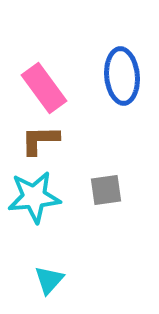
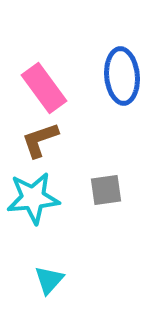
brown L-shape: rotated 18 degrees counterclockwise
cyan star: moved 1 px left, 1 px down
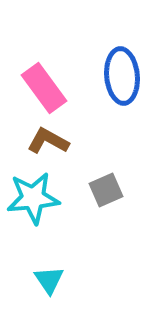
brown L-shape: moved 8 px right, 1 px down; rotated 48 degrees clockwise
gray square: rotated 16 degrees counterclockwise
cyan triangle: rotated 16 degrees counterclockwise
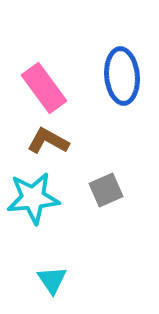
cyan triangle: moved 3 px right
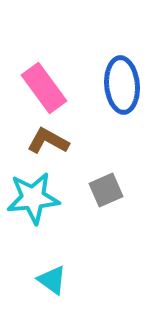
blue ellipse: moved 9 px down
cyan triangle: rotated 20 degrees counterclockwise
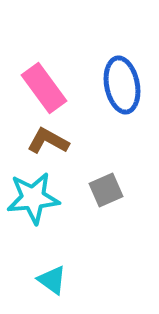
blue ellipse: rotated 6 degrees counterclockwise
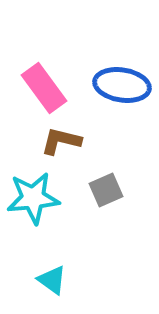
blue ellipse: rotated 70 degrees counterclockwise
brown L-shape: moved 13 px right; rotated 15 degrees counterclockwise
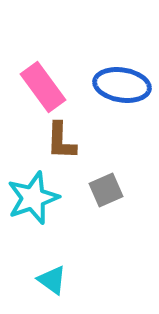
pink rectangle: moved 1 px left, 1 px up
brown L-shape: rotated 102 degrees counterclockwise
cyan star: rotated 14 degrees counterclockwise
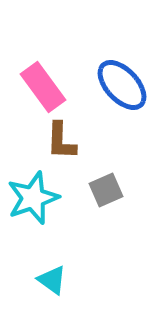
blue ellipse: rotated 38 degrees clockwise
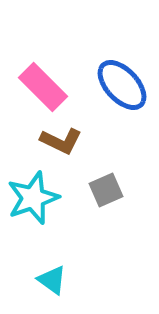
pink rectangle: rotated 9 degrees counterclockwise
brown L-shape: rotated 66 degrees counterclockwise
